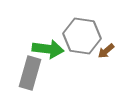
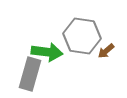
green arrow: moved 1 px left, 3 px down
gray rectangle: moved 1 px down
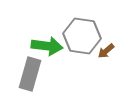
green arrow: moved 6 px up
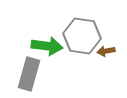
brown arrow: rotated 30 degrees clockwise
gray rectangle: moved 1 px left
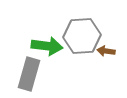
gray hexagon: rotated 12 degrees counterclockwise
brown arrow: rotated 18 degrees clockwise
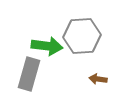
brown arrow: moved 8 px left, 28 px down
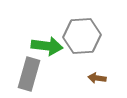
brown arrow: moved 1 px left, 1 px up
